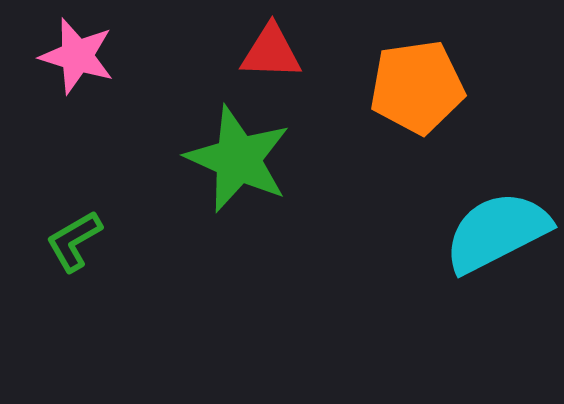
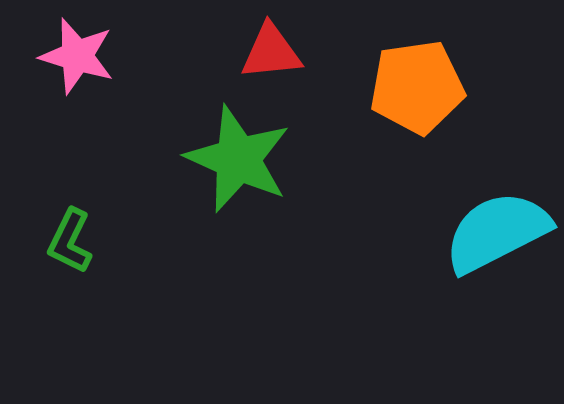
red triangle: rotated 8 degrees counterclockwise
green L-shape: moved 4 px left; rotated 34 degrees counterclockwise
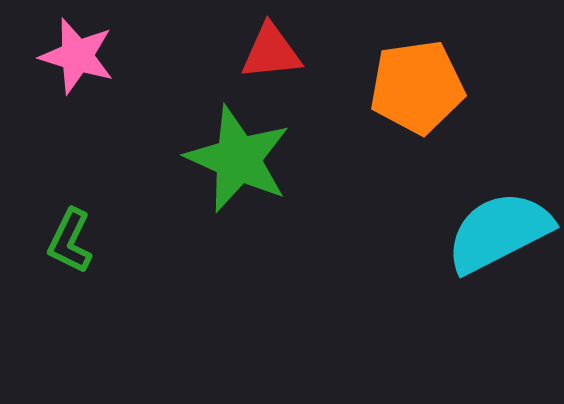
cyan semicircle: moved 2 px right
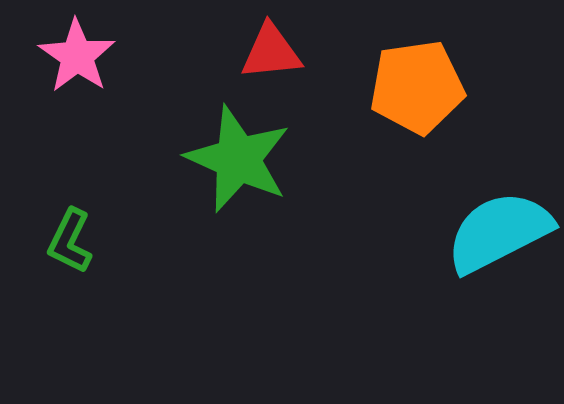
pink star: rotated 18 degrees clockwise
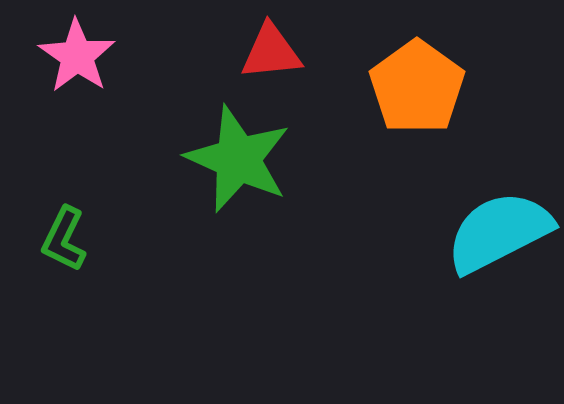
orange pentagon: rotated 28 degrees counterclockwise
green L-shape: moved 6 px left, 2 px up
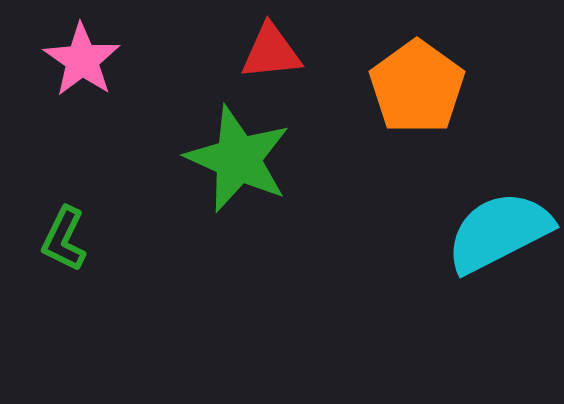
pink star: moved 5 px right, 4 px down
